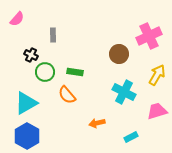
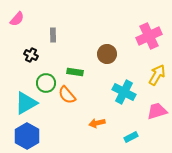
brown circle: moved 12 px left
green circle: moved 1 px right, 11 px down
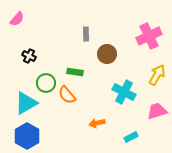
gray rectangle: moved 33 px right, 1 px up
black cross: moved 2 px left, 1 px down
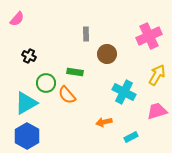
orange arrow: moved 7 px right, 1 px up
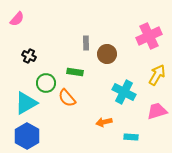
gray rectangle: moved 9 px down
orange semicircle: moved 3 px down
cyan rectangle: rotated 32 degrees clockwise
